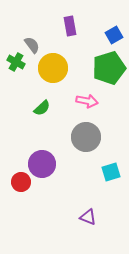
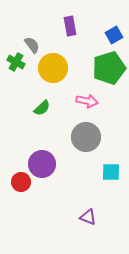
cyan square: rotated 18 degrees clockwise
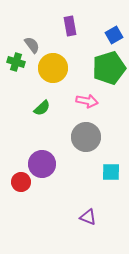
green cross: rotated 12 degrees counterclockwise
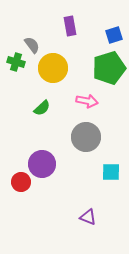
blue square: rotated 12 degrees clockwise
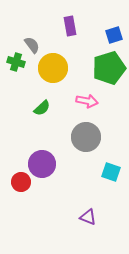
cyan square: rotated 18 degrees clockwise
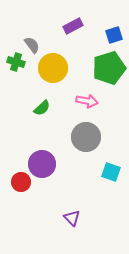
purple rectangle: moved 3 px right; rotated 72 degrees clockwise
purple triangle: moved 16 px left, 1 px down; rotated 24 degrees clockwise
